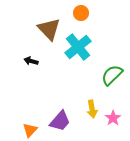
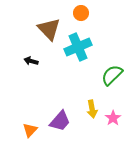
cyan cross: rotated 16 degrees clockwise
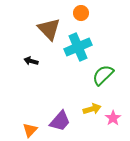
green semicircle: moved 9 px left
yellow arrow: rotated 96 degrees counterclockwise
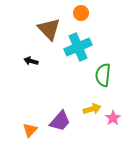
green semicircle: rotated 40 degrees counterclockwise
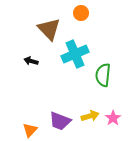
cyan cross: moved 3 px left, 7 px down
yellow arrow: moved 2 px left, 7 px down
purple trapezoid: rotated 70 degrees clockwise
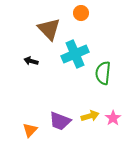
green semicircle: moved 2 px up
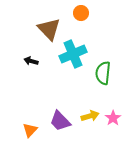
cyan cross: moved 2 px left
purple trapezoid: rotated 25 degrees clockwise
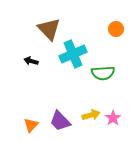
orange circle: moved 35 px right, 16 px down
green semicircle: rotated 100 degrees counterclockwise
yellow arrow: moved 1 px right, 1 px up
orange triangle: moved 1 px right, 5 px up
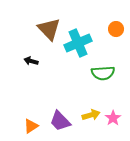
cyan cross: moved 5 px right, 11 px up
orange triangle: moved 1 px down; rotated 14 degrees clockwise
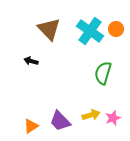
cyan cross: moved 12 px right, 12 px up; rotated 32 degrees counterclockwise
green semicircle: rotated 110 degrees clockwise
pink star: rotated 14 degrees clockwise
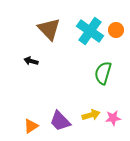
orange circle: moved 1 px down
pink star: rotated 14 degrees clockwise
